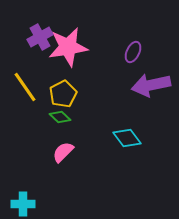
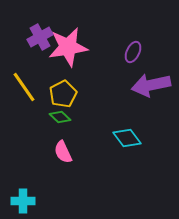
yellow line: moved 1 px left
pink semicircle: rotated 70 degrees counterclockwise
cyan cross: moved 3 px up
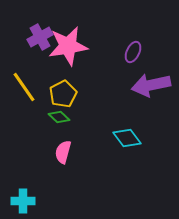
pink star: moved 1 px up
green diamond: moved 1 px left
pink semicircle: rotated 40 degrees clockwise
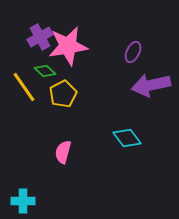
green diamond: moved 14 px left, 46 px up
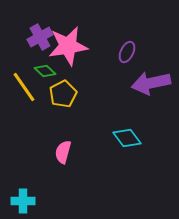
purple ellipse: moved 6 px left
purple arrow: moved 2 px up
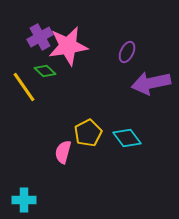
yellow pentagon: moved 25 px right, 39 px down
cyan cross: moved 1 px right, 1 px up
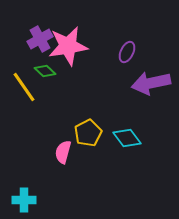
purple cross: moved 2 px down
